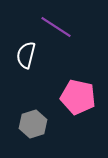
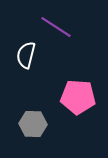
pink pentagon: rotated 8 degrees counterclockwise
gray hexagon: rotated 20 degrees clockwise
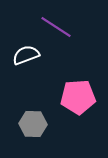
white semicircle: rotated 56 degrees clockwise
pink pentagon: rotated 8 degrees counterclockwise
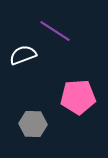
purple line: moved 1 px left, 4 px down
white semicircle: moved 3 px left
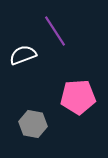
purple line: rotated 24 degrees clockwise
gray hexagon: rotated 8 degrees clockwise
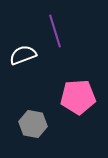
purple line: rotated 16 degrees clockwise
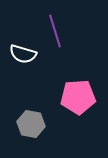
white semicircle: moved 1 px up; rotated 144 degrees counterclockwise
gray hexagon: moved 2 px left
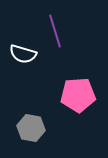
pink pentagon: moved 2 px up
gray hexagon: moved 4 px down
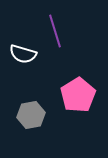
pink pentagon: rotated 28 degrees counterclockwise
gray hexagon: moved 13 px up; rotated 20 degrees counterclockwise
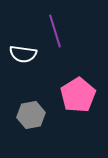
white semicircle: rotated 8 degrees counterclockwise
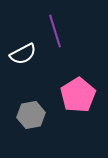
white semicircle: rotated 36 degrees counterclockwise
